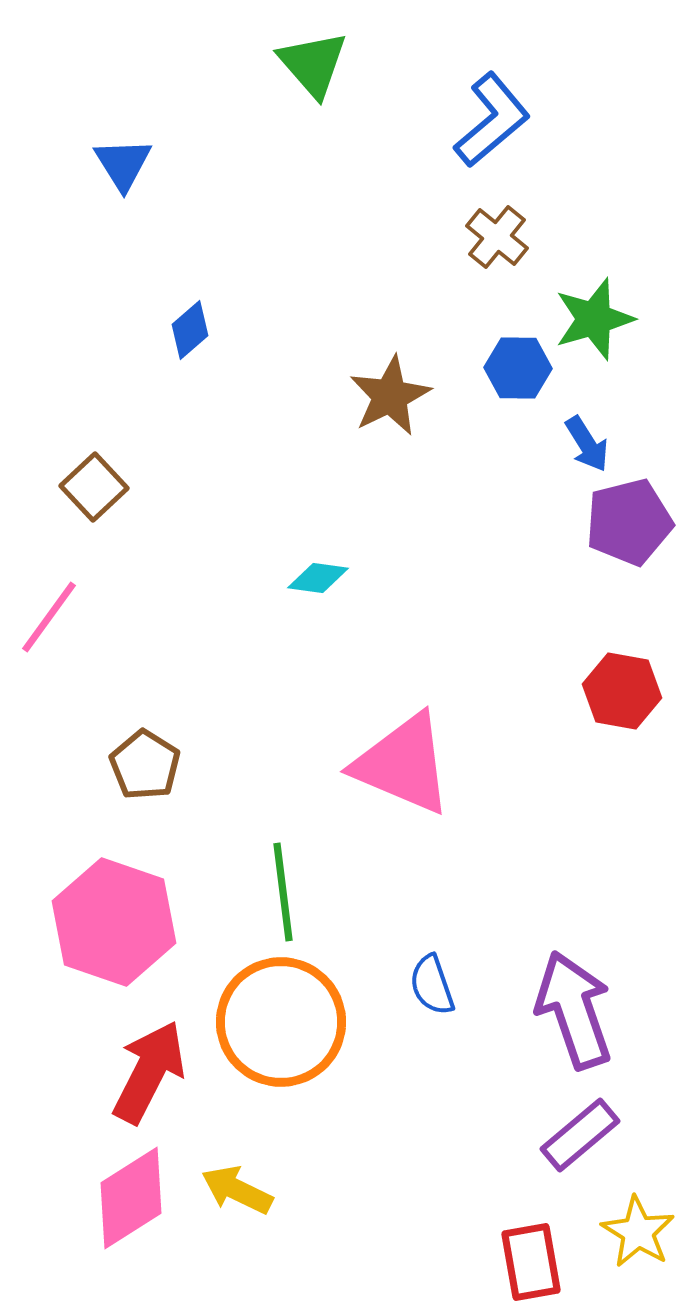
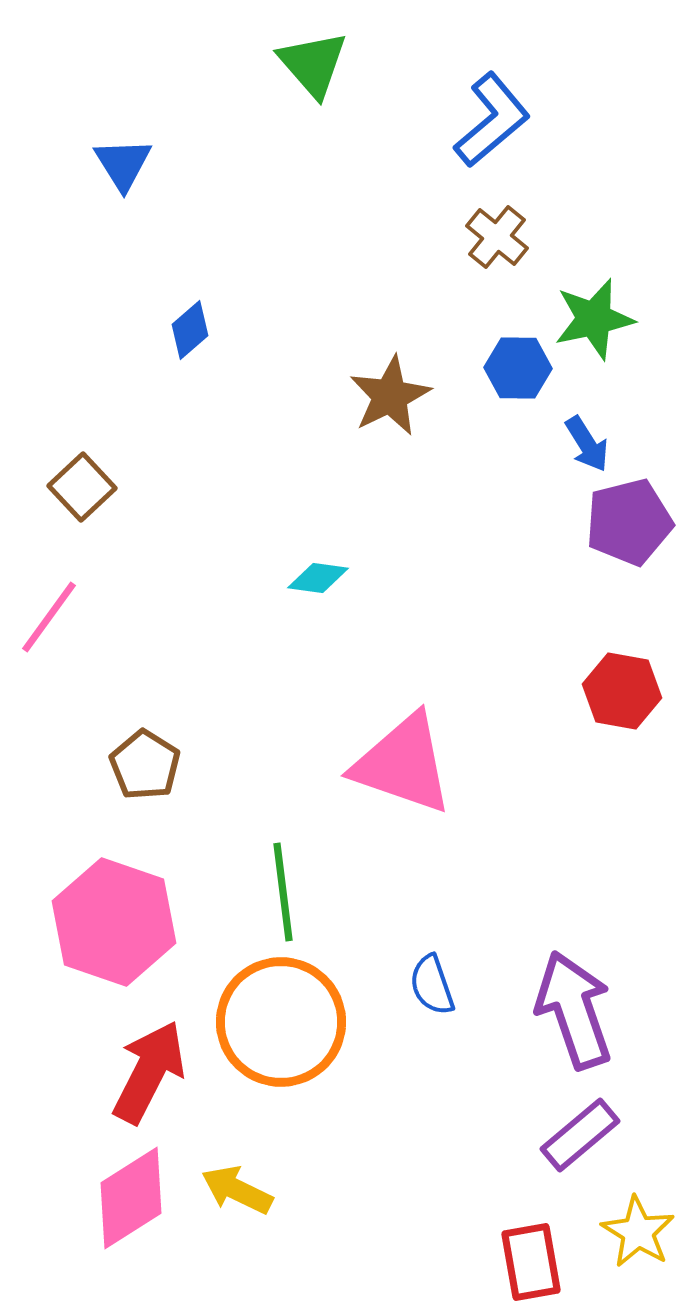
green star: rotated 4 degrees clockwise
brown square: moved 12 px left
pink triangle: rotated 4 degrees counterclockwise
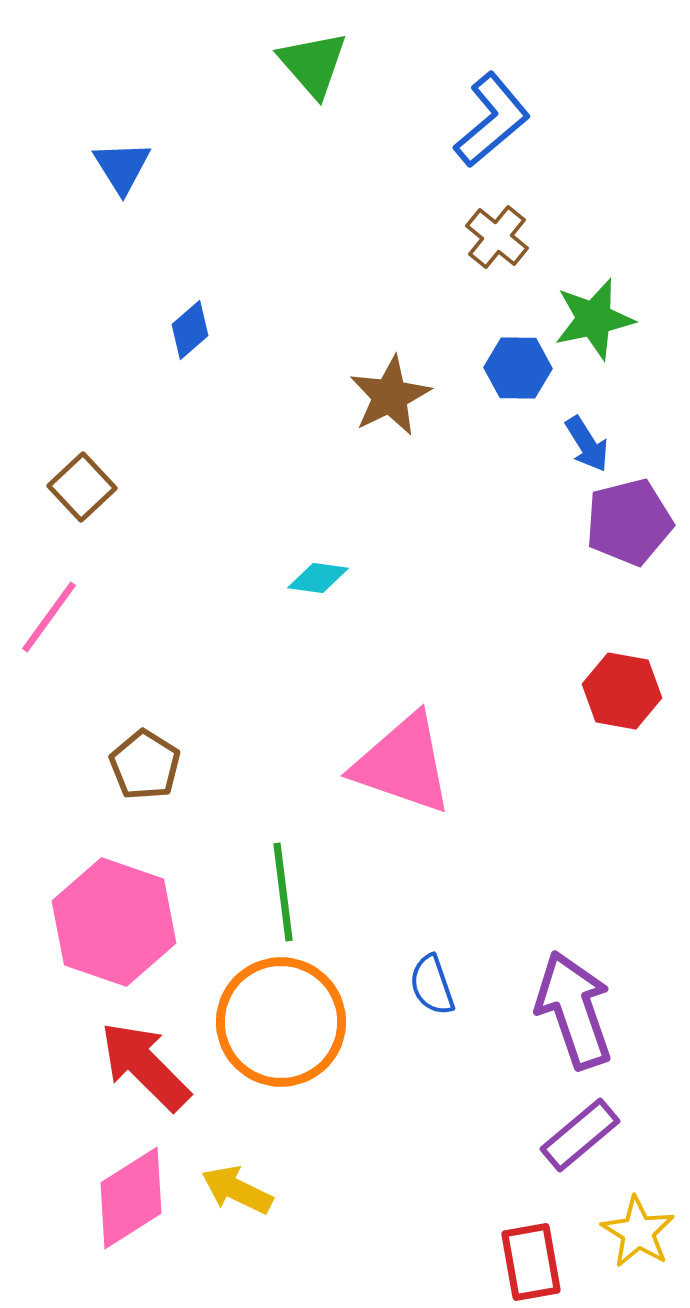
blue triangle: moved 1 px left, 3 px down
red arrow: moved 4 px left, 6 px up; rotated 72 degrees counterclockwise
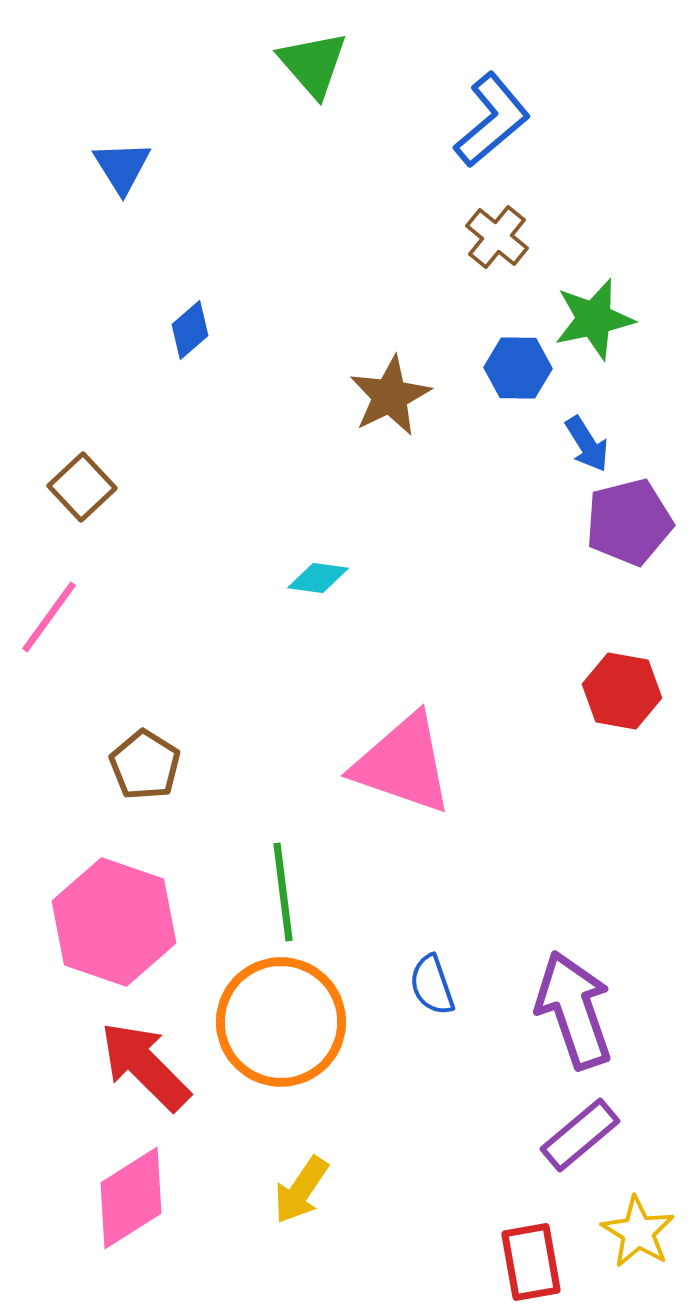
yellow arrow: moved 64 px right; rotated 82 degrees counterclockwise
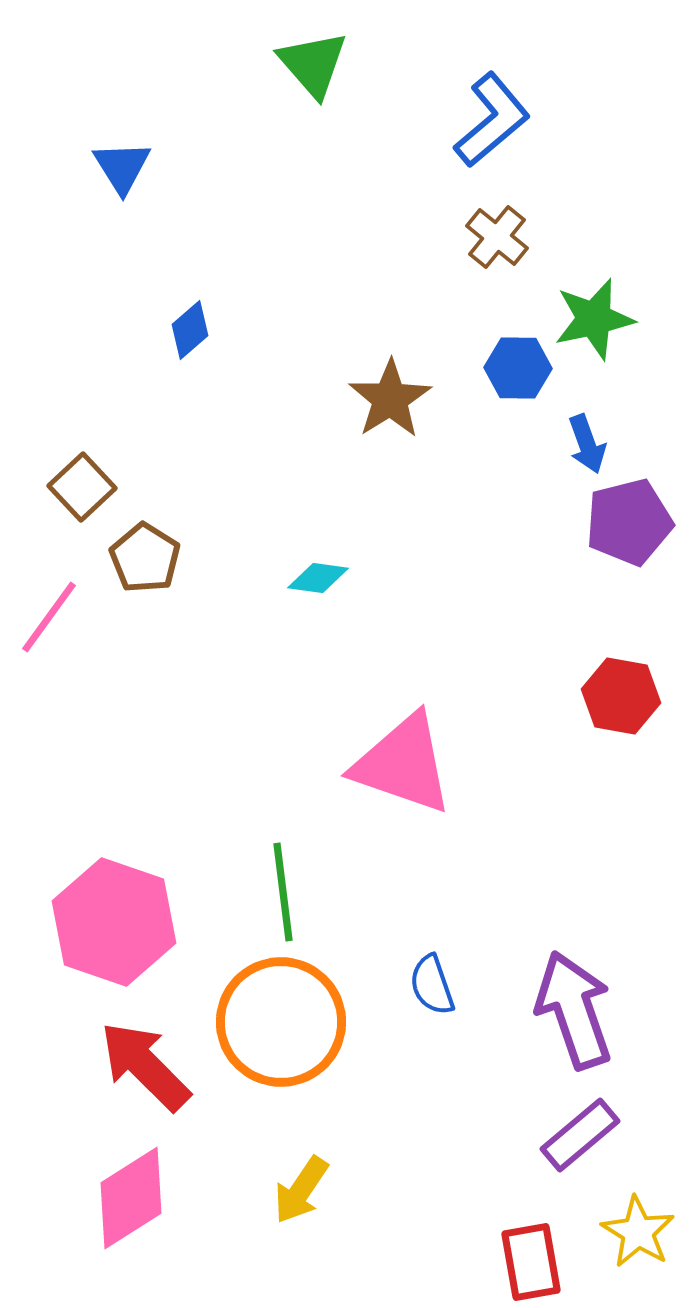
brown star: moved 3 px down; rotated 6 degrees counterclockwise
blue arrow: rotated 12 degrees clockwise
red hexagon: moved 1 px left, 5 px down
brown pentagon: moved 207 px up
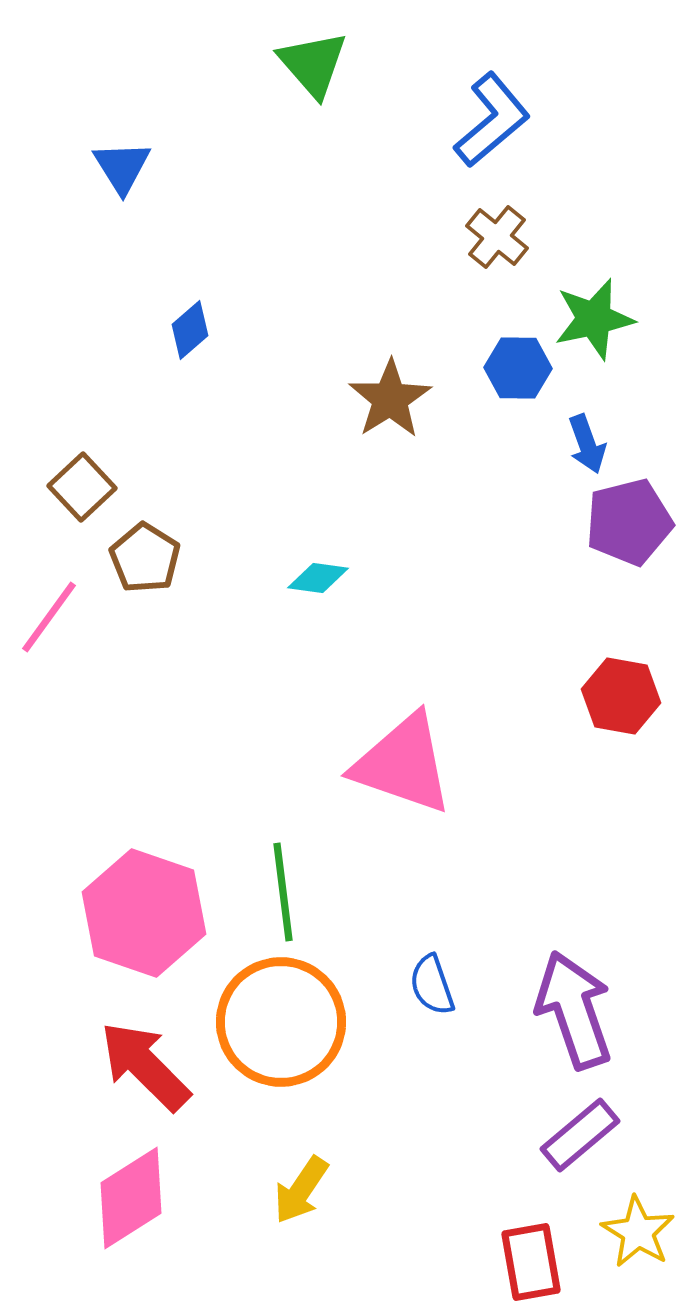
pink hexagon: moved 30 px right, 9 px up
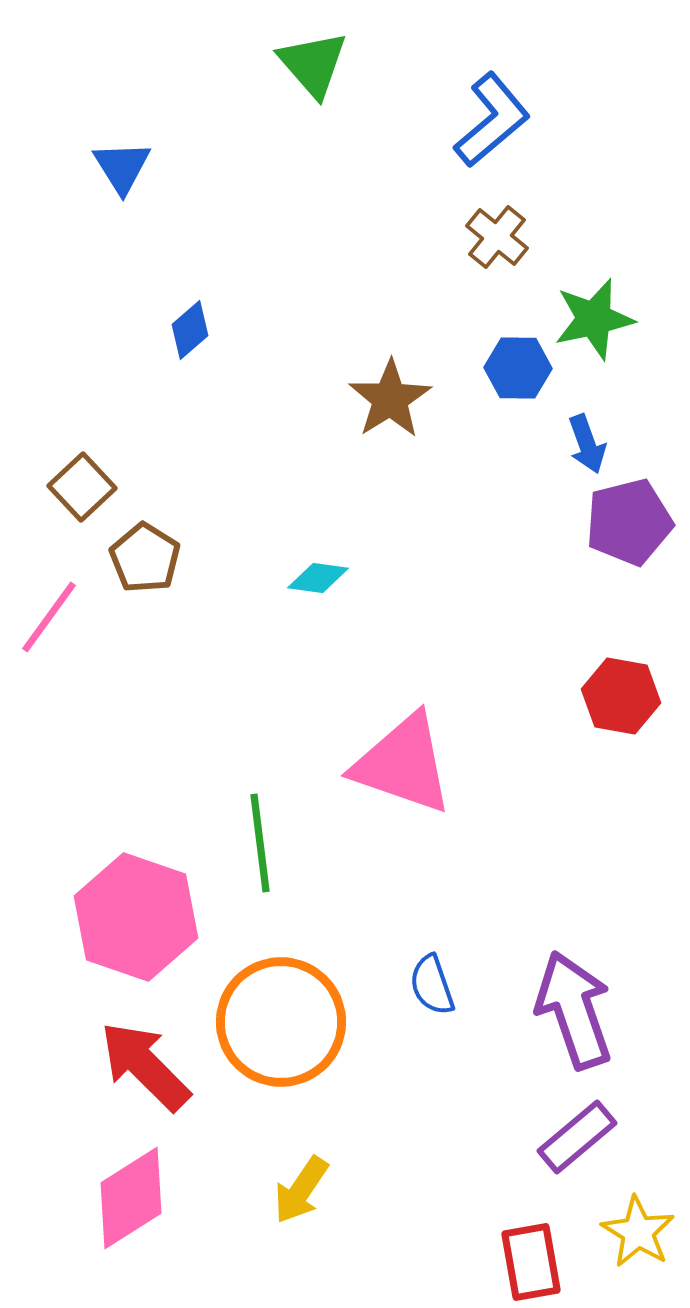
green line: moved 23 px left, 49 px up
pink hexagon: moved 8 px left, 4 px down
purple rectangle: moved 3 px left, 2 px down
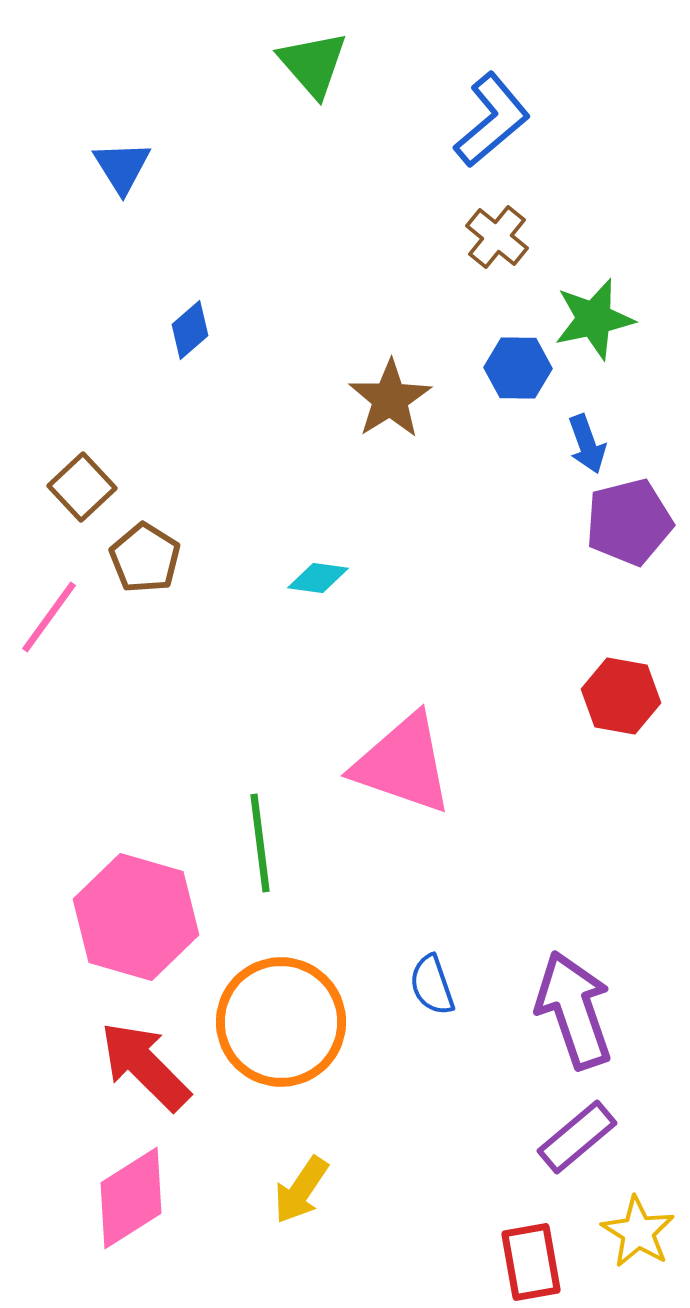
pink hexagon: rotated 3 degrees counterclockwise
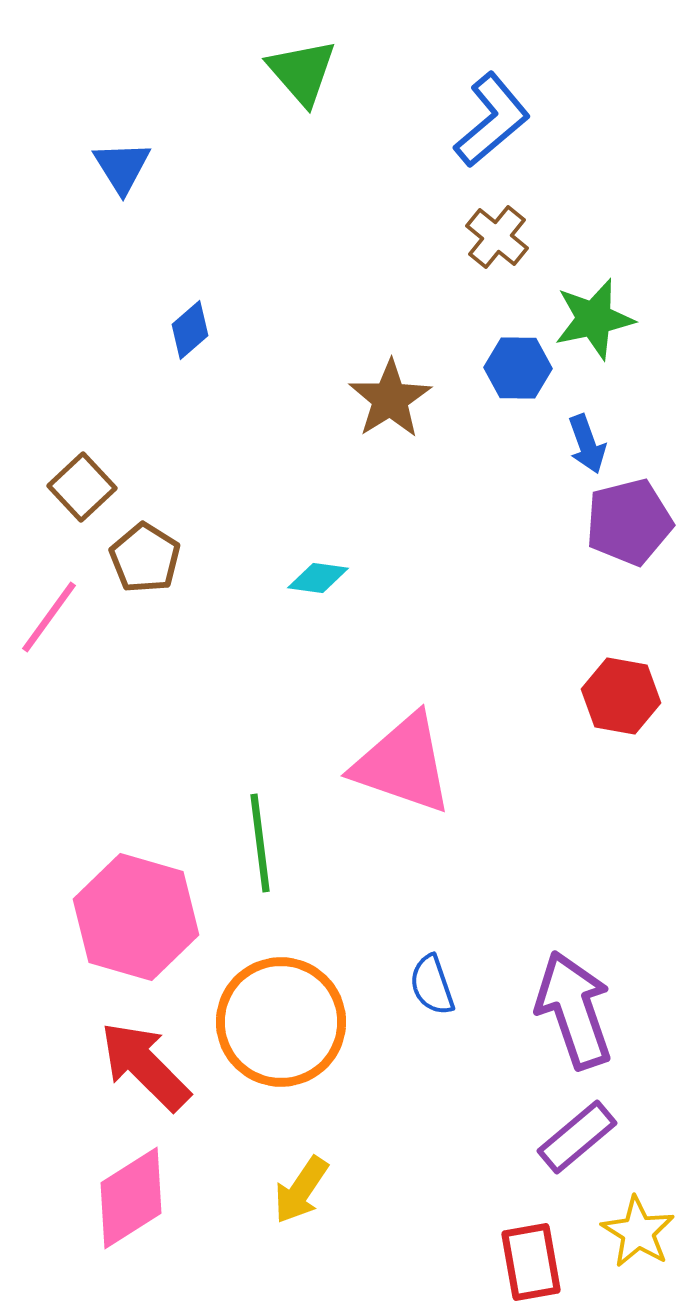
green triangle: moved 11 px left, 8 px down
